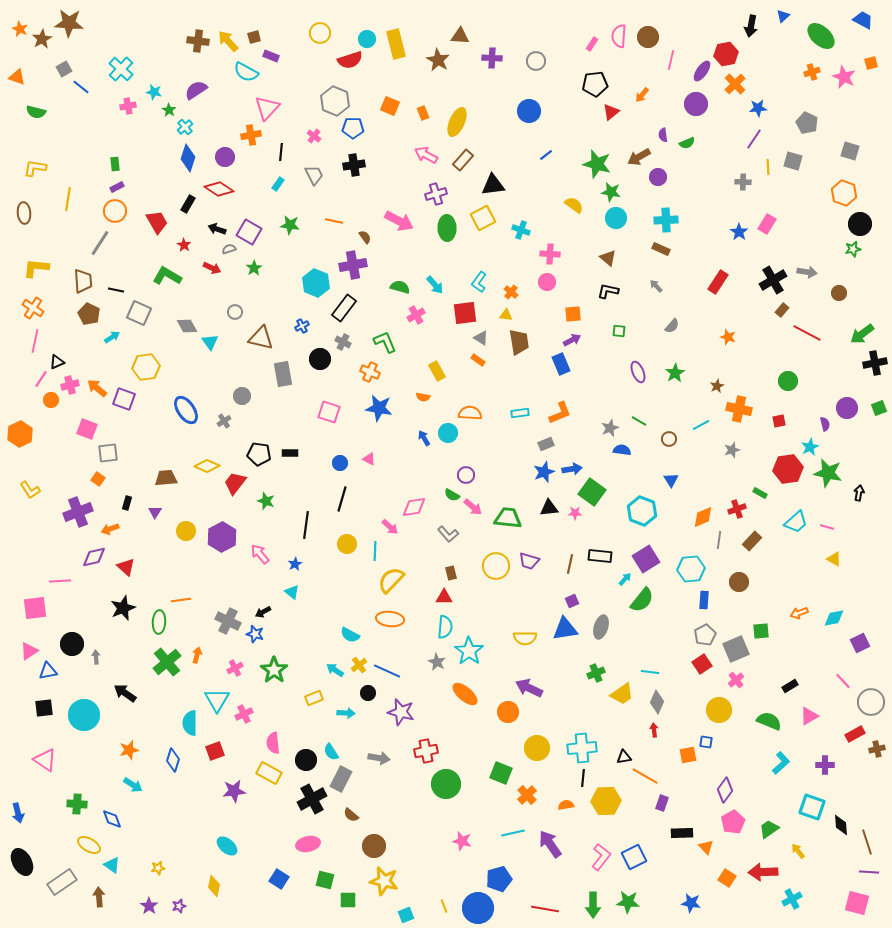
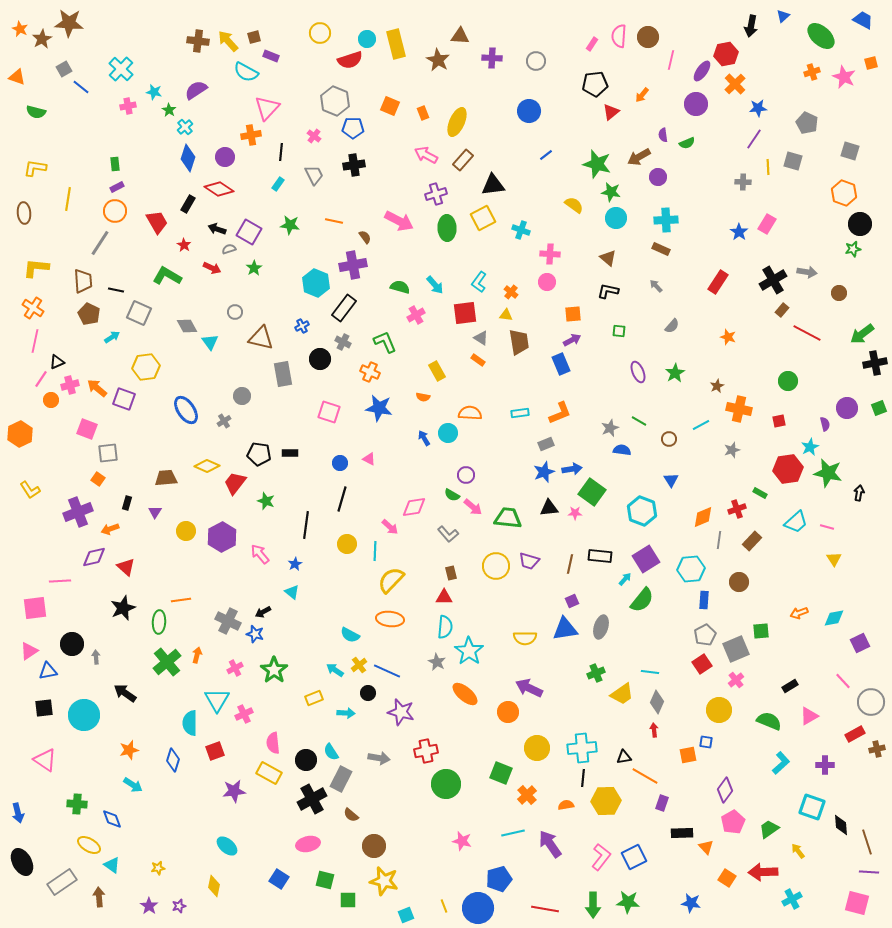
yellow triangle at (834, 559): rotated 28 degrees clockwise
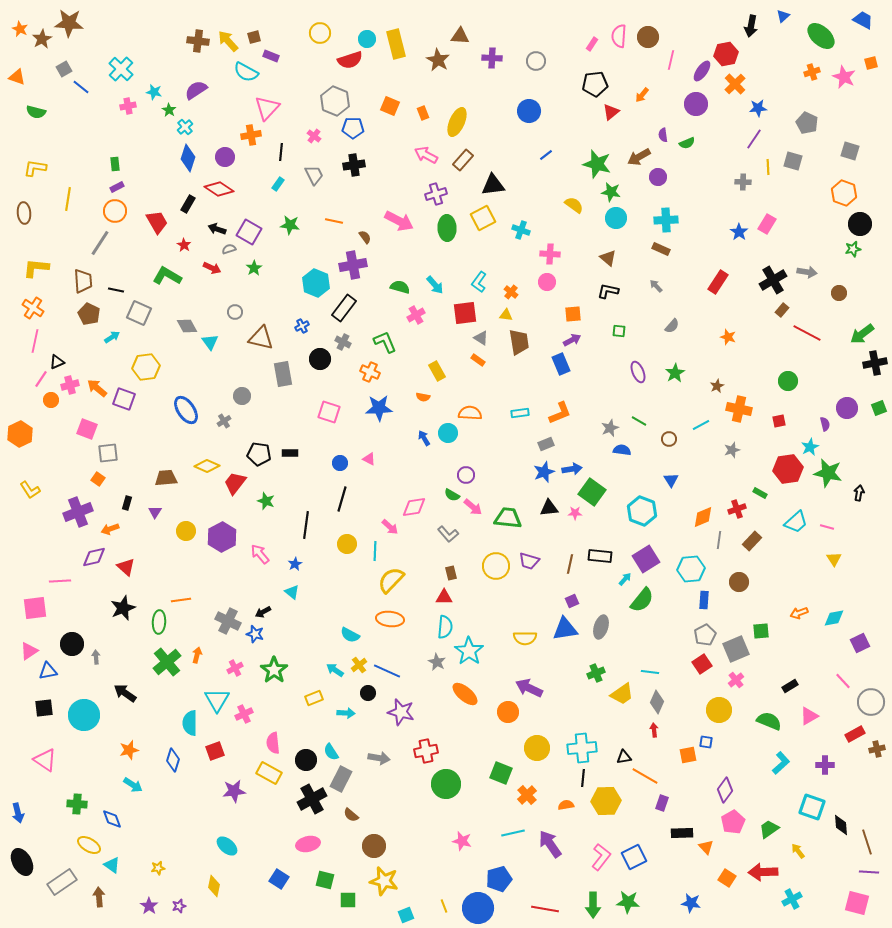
blue star at (379, 408): rotated 12 degrees counterclockwise
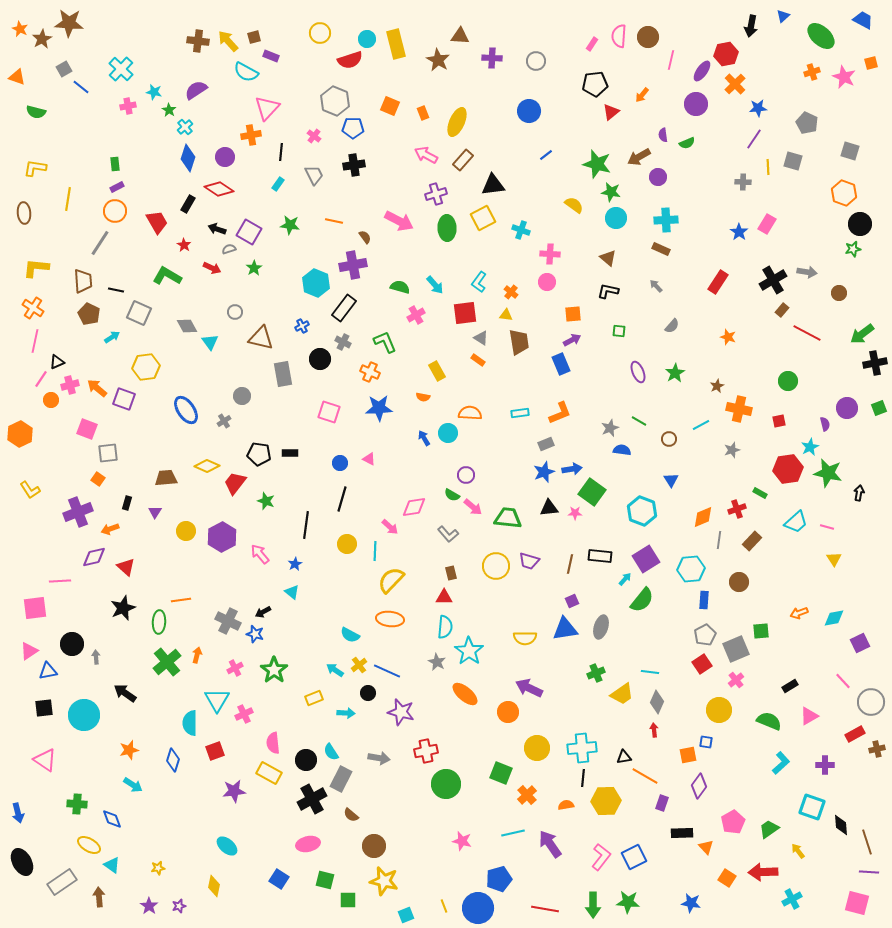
purple diamond at (725, 790): moved 26 px left, 4 px up
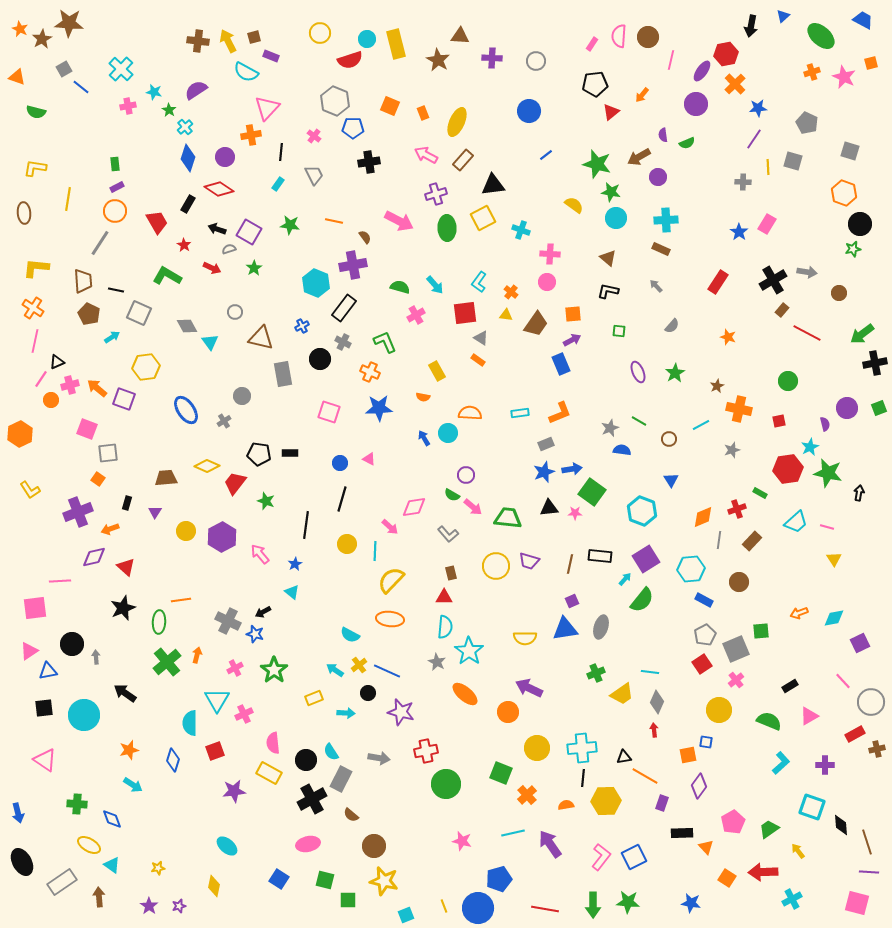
yellow arrow at (228, 41): rotated 15 degrees clockwise
black cross at (354, 165): moved 15 px right, 3 px up
brown trapezoid at (519, 342): moved 17 px right, 18 px up; rotated 44 degrees clockwise
blue rectangle at (704, 600): rotated 66 degrees counterclockwise
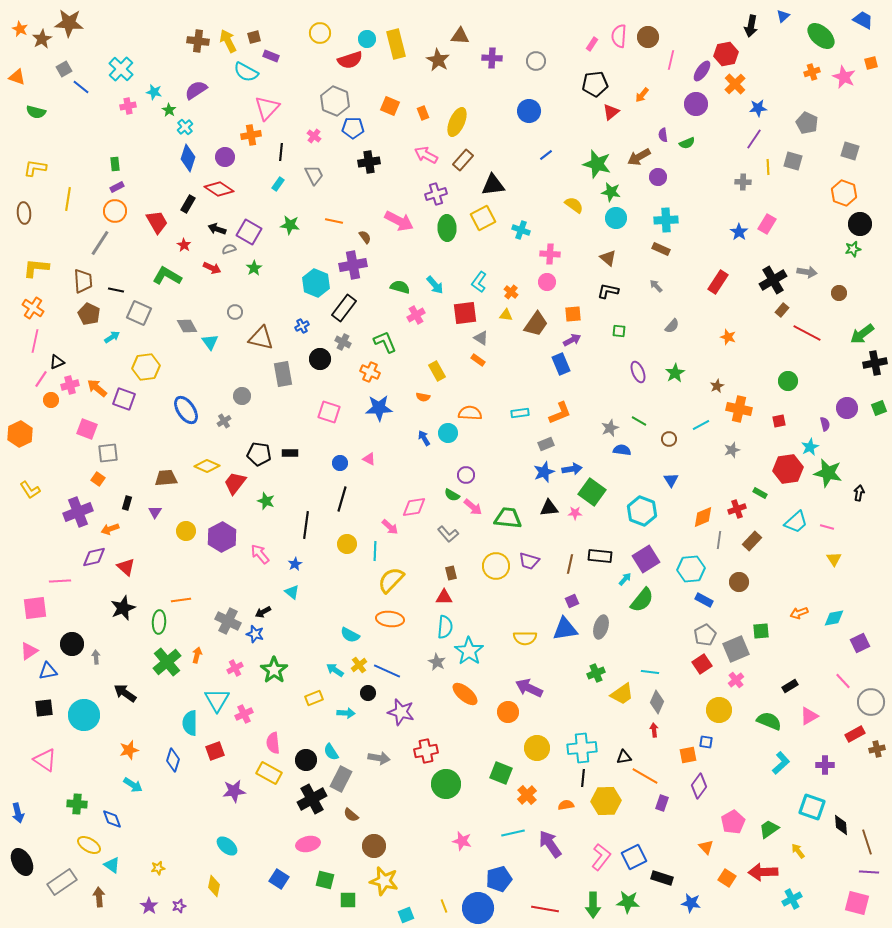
black rectangle at (682, 833): moved 20 px left, 45 px down; rotated 20 degrees clockwise
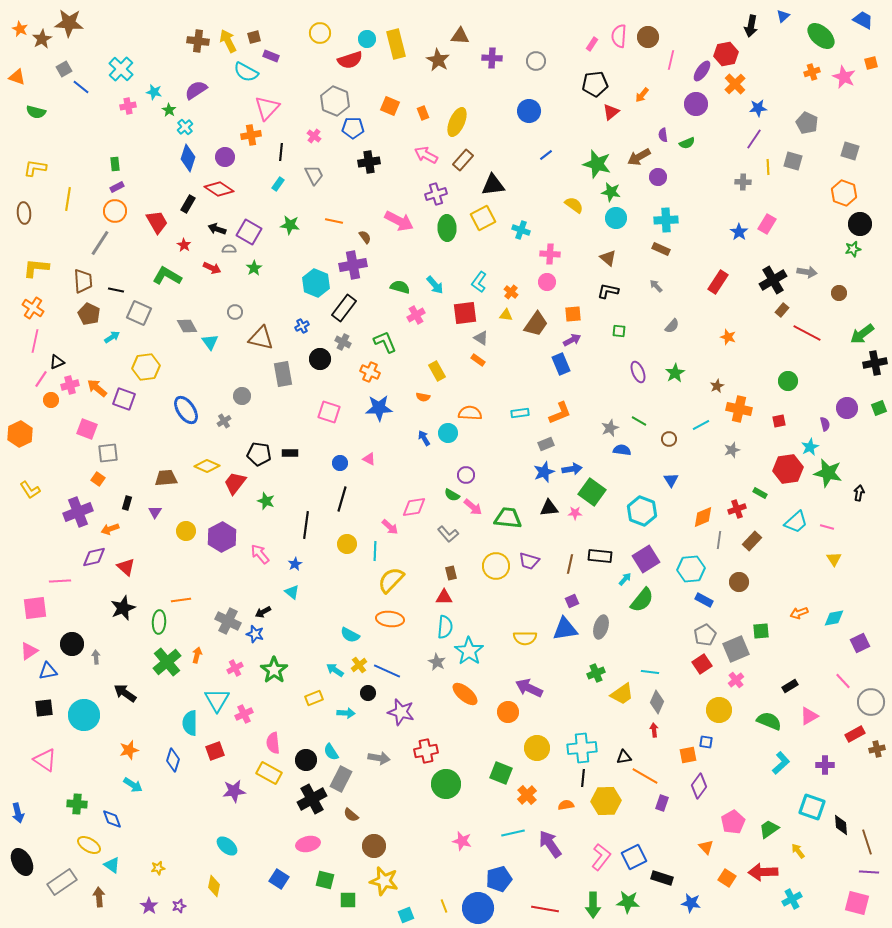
gray semicircle at (229, 249): rotated 16 degrees clockwise
